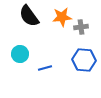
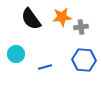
black semicircle: moved 2 px right, 3 px down
cyan circle: moved 4 px left
blue line: moved 1 px up
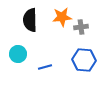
black semicircle: moved 1 px left, 1 px down; rotated 35 degrees clockwise
cyan circle: moved 2 px right
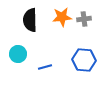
gray cross: moved 3 px right, 8 px up
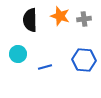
orange star: moved 2 px left, 1 px up; rotated 24 degrees clockwise
